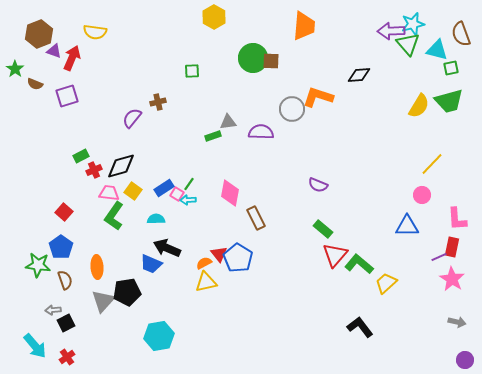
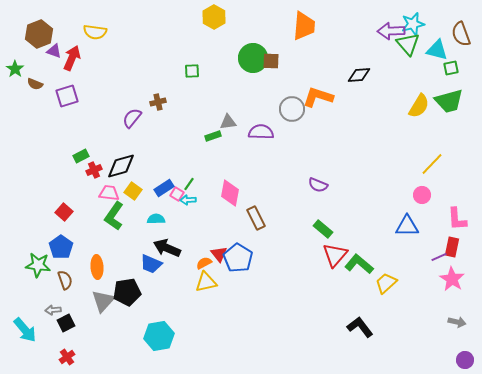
cyan arrow at (35, 346): moved 10 px left, 16 px up
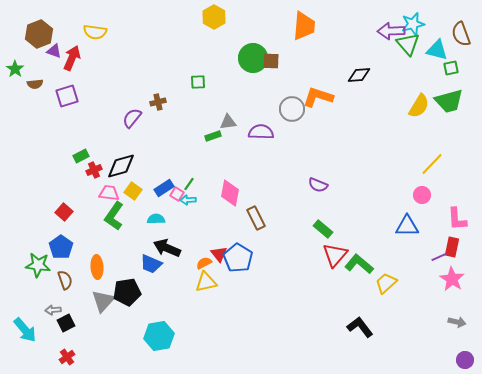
green square at (192, 71): moved 6 px right, 11 px down
brown semicircle at (35, 84): rotated 28 degrees counterclockwise
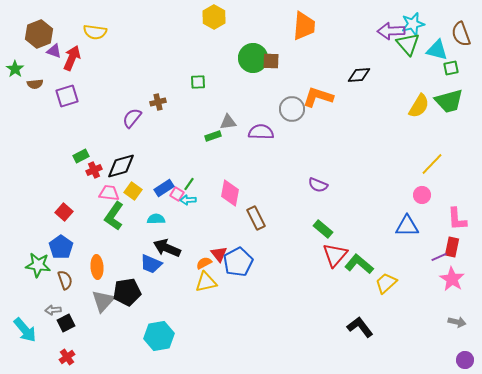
blue pentagon at (238, 258): moved 4 px down; rotated 12 degrees clockwise
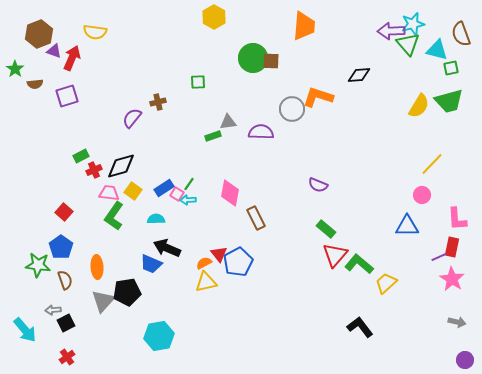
green rectangle at (323, 229): moved 3 px right
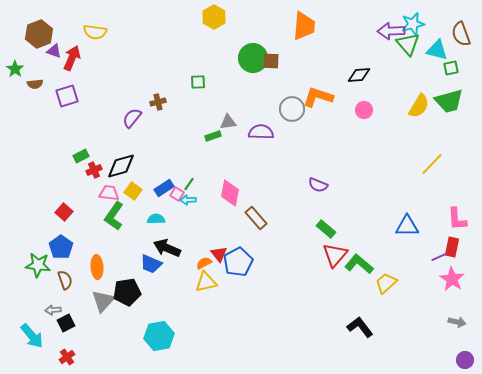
pink circle at (422, 195): moved 58 px left, 85 px up
brown rectangle at (256, 218): rotated 15 degrees counterclockwise
cyan arrow at (25, 330): moved 7 px right, 6 px down
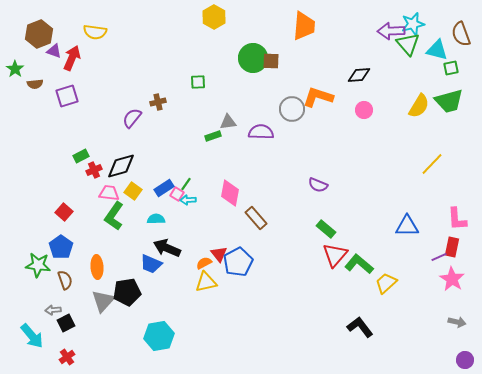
green line at (189, 184): moved 3 px left
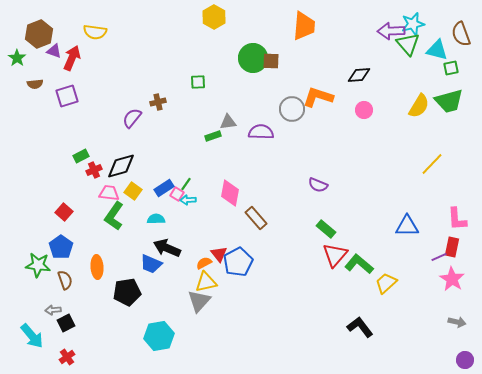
green star at (15, 69): moved 2 px right, 11 px up
gray triangle at (103, 301): moved 96 px right
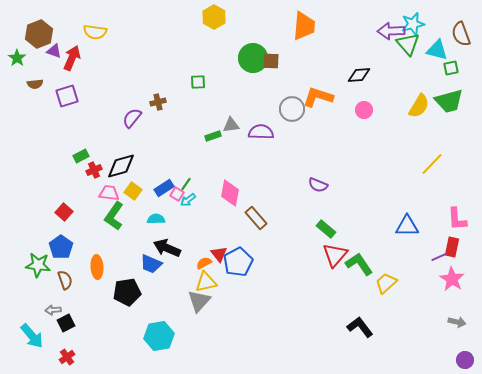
gray triangle at (228, 122): moved 3 px right, 3 px down
cyan arrow at (188, 200): rotated 35 degrees counterclockwise
green L-shape at (359, 264): rotated 16 degrees clockwise
